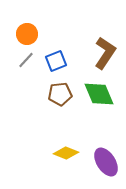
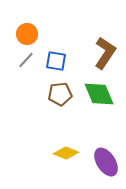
blue square: rotated 30 degrees clockwise
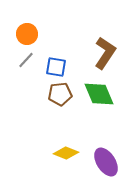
blue square: moved 6 px down
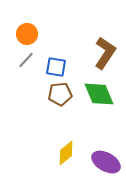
yellow diamond: rotated 60 degrees counterclockwise
purple ellipse: rotated 28 degrees counterclockwise
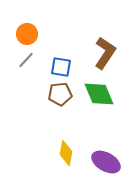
blue square: moved 5 px right
yellow diamond: rotated 40 degrees counterclockwise
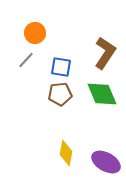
orange circle: moved 8 px right, 1 px up
green diamond: moved 3 px right
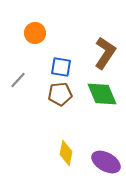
gray line: moved 8 px left, 20 px down
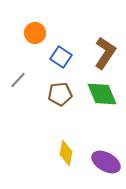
blue square: moved 10 px up; rotated 25 degrees clockwise
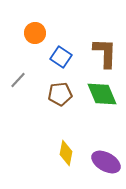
brown L-shape: rotated 32 degrees counterclockwise
